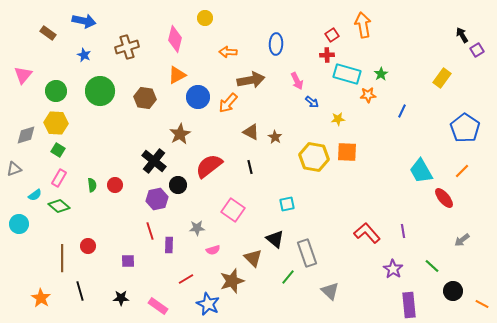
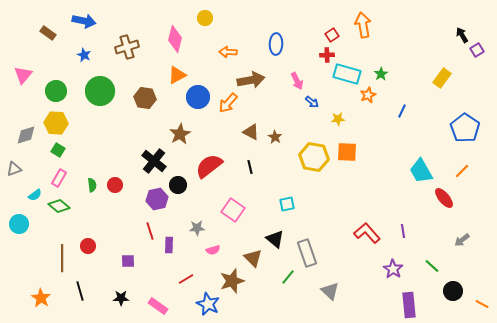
orange star at (368, 95): rotated 21 degrees counterclockwise
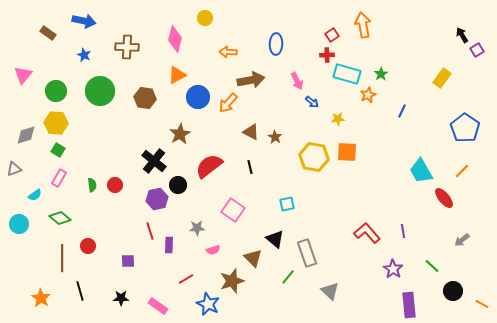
brown cross at (127, 47): rotated 20 degrees clockwise
green diamond at (59, 206): moved 1 px right, 12 px down
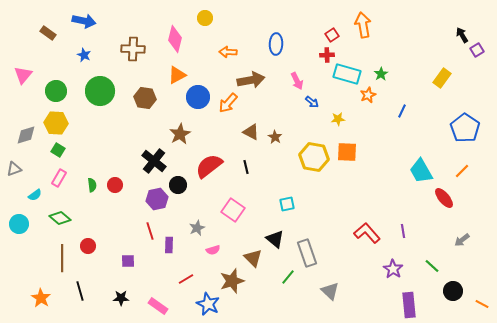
brown cross at (127, 47): moved 6 px right, 2 px down
black line at (250, 167): moved 4 px left
gray star at (197, 228): rotated 21 degrees counterclockwise
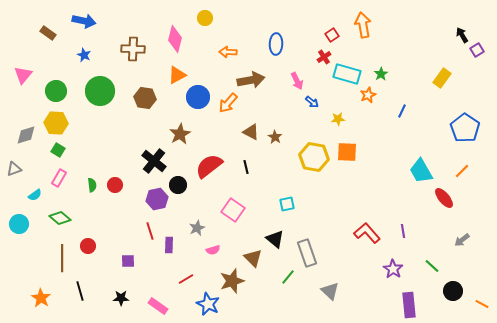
red cross at (327, 55): moved 3 px left, 2 px down; rotated 32 degrees counterclockwise
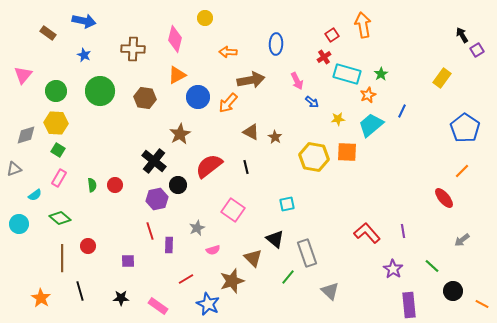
cyan trapezoid at (421, 171): moved 50 px left, 46 px up; rotated 80 degrees clockwise
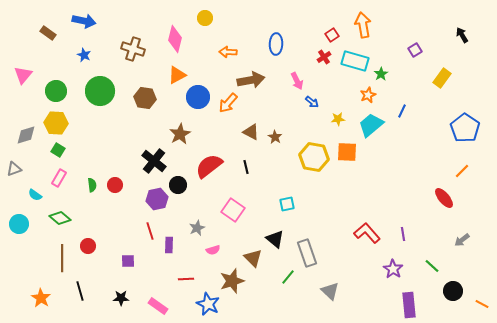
brown cross at (133, 49): rotated 15 degrees clockwise
purple square at (477, 50): moved 62 px left
cyan rectangle at (347, 74): moved 8 px right, 13 px up
cyan semicircle at (35, 195): rotated 72 degrees clockwise
purple line at (403, 231): moved 3 px down
red line at (186, 279): rotated 28 degrees clockwise
